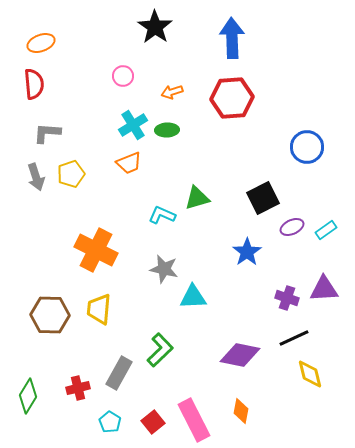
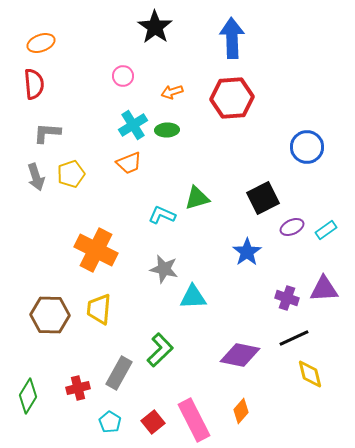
orange diamond: rotated 30 degrees clockwise
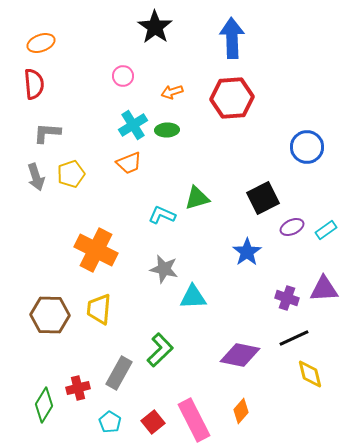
green diamond: moved 16 px right, 9 px down
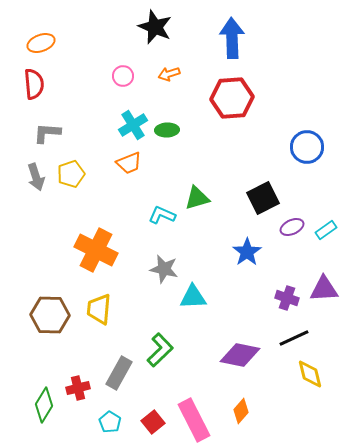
black star: rotated 12 degrees counterclockwise
orange arrow: moved 3 px left, 18 px up
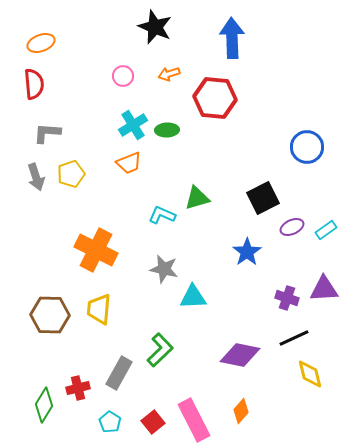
red hexagon: moved 17 px left; rotated 9 degrees clockwise
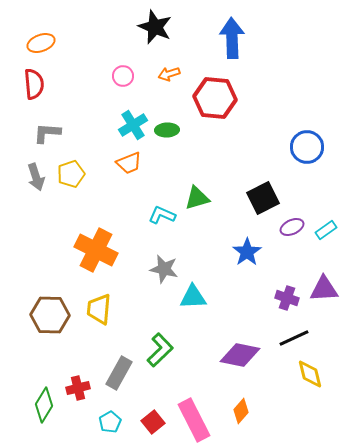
cyan pentagon: rotated 10 degrees clockwise
